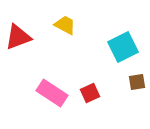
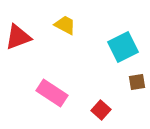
red square: moved 11 px right, 17 px down; rotated 24 degrees counterclockwise
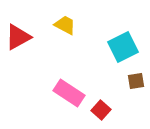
red triangle: rotated 8 degrees counterclockwise
brown square: moved 1 px left, 1 px up
pink rectangle: moved 17 px right
